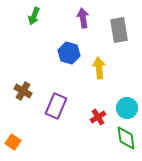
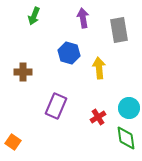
brown cross: moved 19 px up; rotated 30 degrees counterclockwise
cyan circle: moved 2 px right
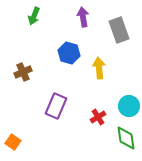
purple arrow: moved 1 px up
gray rectangle: rotated 10 degrees counterclockwise
brown cross: rotated 24 degrees counterclockwise
cyan circle: moved 2 px up
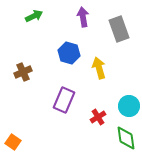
green arrow: rotated 138 degrees counterclockwise
gray rectangle: moved 1 px up
yellow arrow: rotated 10 degrees counterclockwise
purple rectangle: moved 8 px right, 6 px up
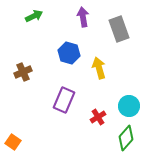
green diamond: rotated 50 degrees clockwise
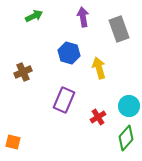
orange square: rotated 21 degrees counterclockwise
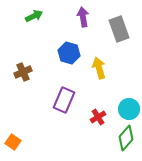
cyan circle: moved 3 px down
orange square: rotated 21 degrees clockwise
